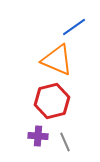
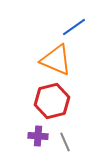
orange triangle: moved 1 px left
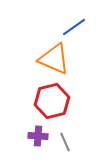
orange triangle: moved 2 px left, 1 px up
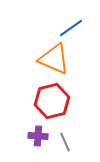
blue line: moved 3 px left, 1 px down
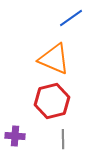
blue line: moved 10 px up
purple cross: moved 23 px left
gray line: moved 2 px left, 3 px up; rotated 24 degrees clockwise
